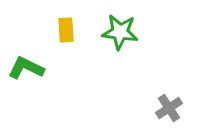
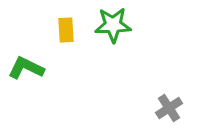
green star: moved 7 px left, 7 px up; rotated 9 degrees counterclockwise
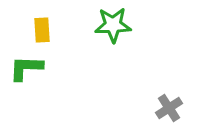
yellow rectangle: moved 24 px left
green L-shape: rotated 24 degrees counterclockwise
